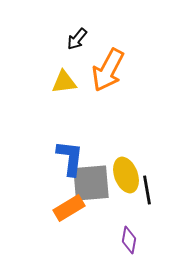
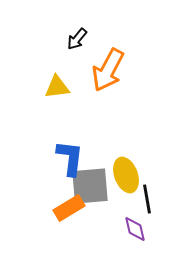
yellow triangle: moved 7 px left, 5 px down
gray square: moved 1 px left, 3 px down
black line: moved 9 px down
purple diamond: moved 6 px right, 11 px up; rotated 24 degrees counterclockwise
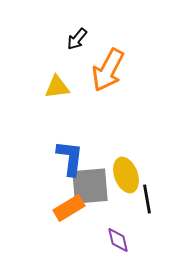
purple diamond: moved 17 px left, 11 px down
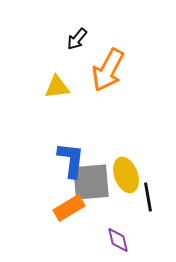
blue L-shape: moved 1 px right, 2 px down
gray square: moved 1 px right, 4 px up
black line: moved 1 px right, 2 px up
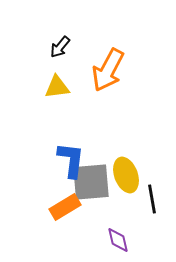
black arrow: moved 17 px left, 8 px down
black line: moved 4 px right, 2 px down
orange rectangle: moved 4 px left, 1 px up
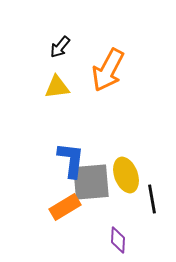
purple diamond: rotated 16 degrees clockwise
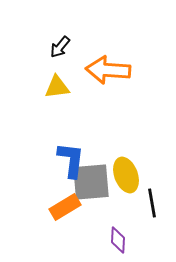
orange arrow: rotated 66 degrees clockwise
black line: moved 4 px down
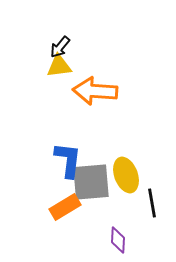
orange arrow: moved 13 px left, 21 px down
yellow triangle: moved 2 px right, 21 px up
blue L-shape: moved 3 px left
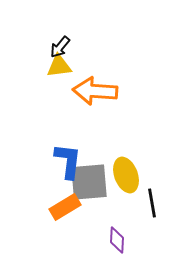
blue L-shape: moved 1 px down
gray square: moved 2 px left
purple diamond: moved 1 px left
